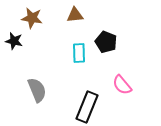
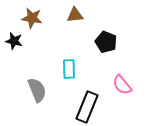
cyan rectangle: moved 10 px left, 16 px down
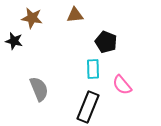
cyan rectangle: moved 24 px right
gray semicircle: moved 2 px right, 1 px up
black rectangle: moved 1 px right
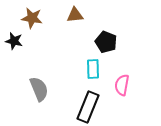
pink semicircle: rotated 50 degrees clockwise
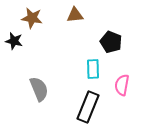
black pentagon: moved 5 px right
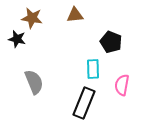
black star: moved 3 px right, 2 px up
gray semicircle: moved 5 px left, 7 px up
black rectangle: moved 4 px left, 4 px up
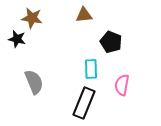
brown triangle: moved 9 px right
cyan rectangle: moved 2 px left
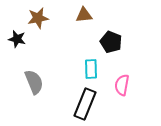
brown star: moved 6 px right; rotated 20 degrees counterclockwise
black rectangle: moved 1 px right, 1 px down
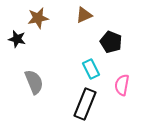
brown triangle: rotated 18 degrees counterclockwise
cyan rectangle: rotated 24 degrees counterclockwise
